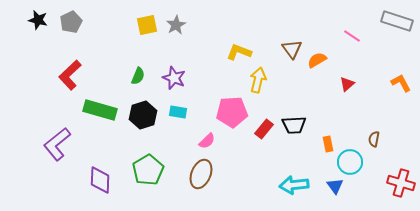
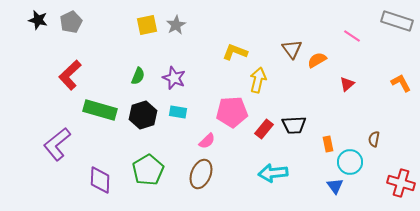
yellow L-shape: moved 4 px left
cyan arrow: moved 21 px left, 12 px up
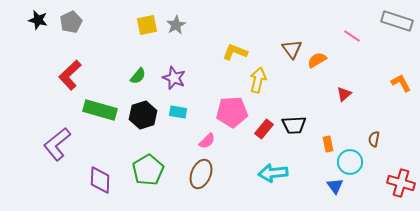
green semicircle: rotated 18 degrees clockwise
red triangle: moved 3 px left, 10 px down
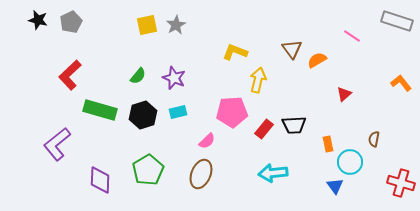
orange L-shape: rotated 10 degrees counterclockwise
cyan rectangle: rotated 24 degrees counterclockwise
